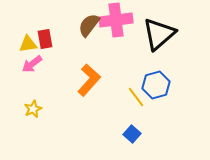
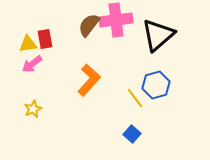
black triangle: moved 1 px left, 1 px down
yellow line: moved 1 px left, 1 px down
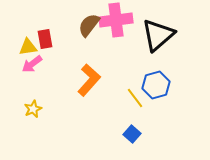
yellow triangle: moved 3 px down
